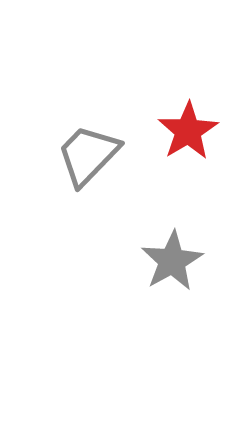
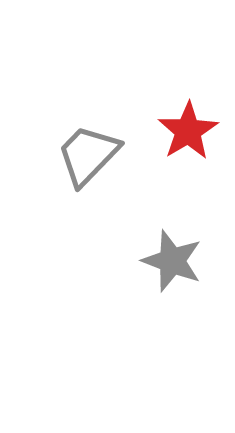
gray star: rotated 22 degrees counterclockwise
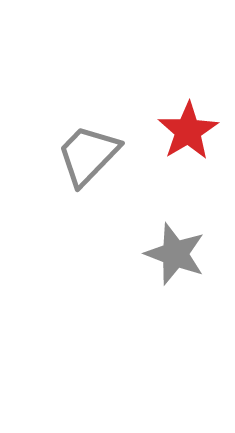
gray star: moved 3 px right, 7 px up
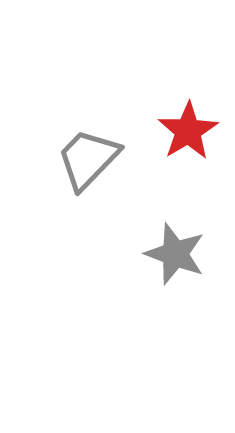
gray trapezoid: moved 4 px down
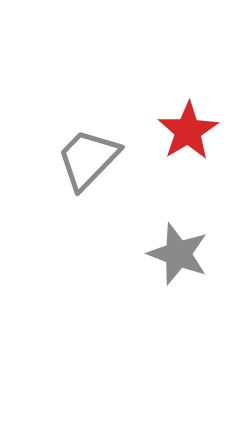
gray star: moved 3 px right
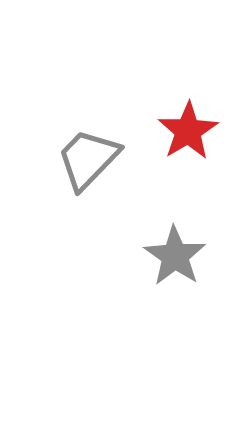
gray star: moved 3 px left, 2 px down; rotated 14 degrees clockwise
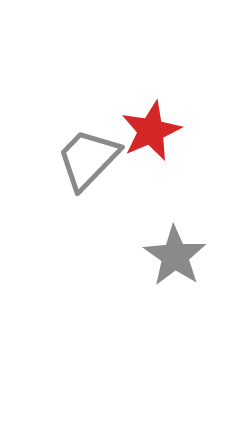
red star: moved 37 px left; rotated 8 degrees clockwise
